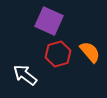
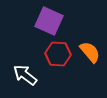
red hexagon: rotated 20 degrees clockwise
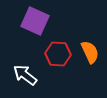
purple square: moved 14 px left
orange semicircle: rotated 15 degrees clockwise
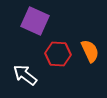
orange semicircle: moved 1 px up
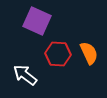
purple square: moved 2 px right
orange semicircle: moved 1 px left, 2 px down
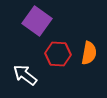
purple square: rotated 12 degrees clockwise
orange semicircle: rotated 35 degrees clockwise
